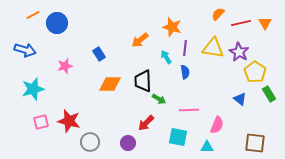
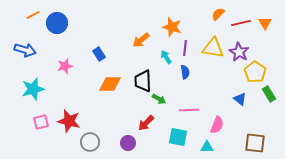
orange arrow: moved 1 px right
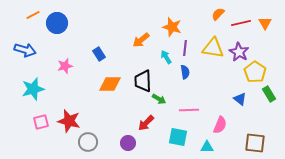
pink semicircle: moved 3 px right
gray circle: moved 2 px left
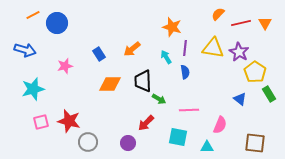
orange arrow: moved 9 px left, 9 px down
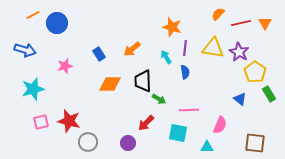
cyan square: moved 4 px up
